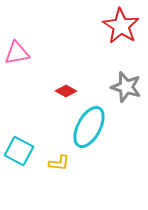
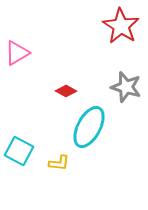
pink triangle: rotated 20 degrees counterclockwise
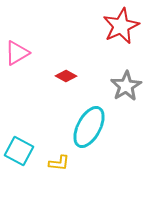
red star: rotated 15 degrees clockwise
gray star: moved 1 px up; rotated 24 degrees clockwise
red diamond: moved 15 px up
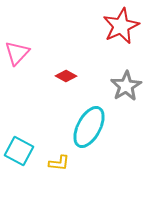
pink triangle: rotated 16 degrees counterclockwise
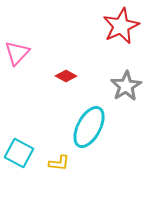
cyan square: moved 2 px down
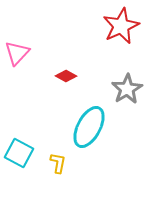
gray star: moved 1 px right, 3 px down
yellow L-shape: moved 1 px left; rotated 85 degrees counterclockwise
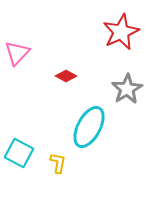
red star: moved 6 px down
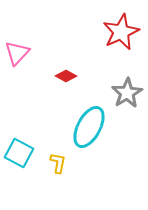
gray star: moved 4 px down
